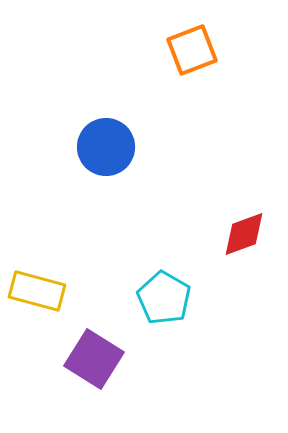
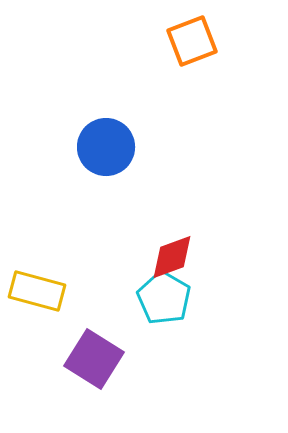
orange square: moved 9 px up
red diamond: moved 72 px left, 23 px down
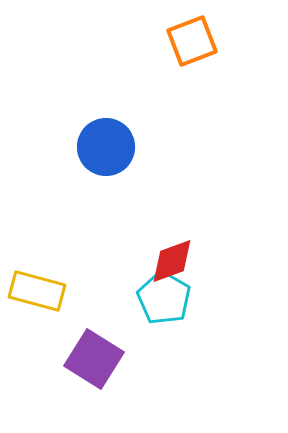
red diamond: moved 4 px down
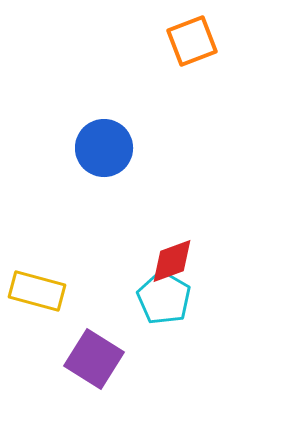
blue circle: moved 2 px left, 1 px down
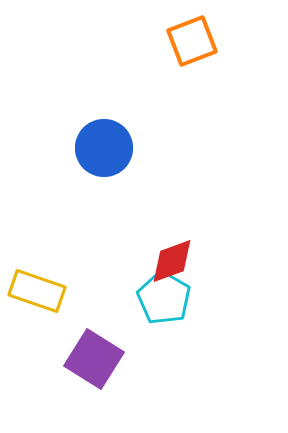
yellow rectangle: rotated 4 degrees clockwise
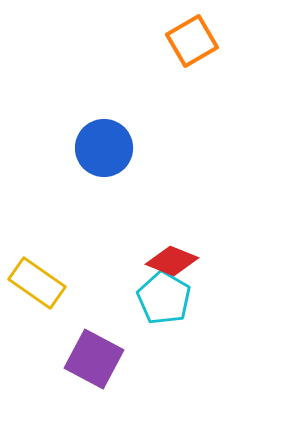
orange square: rotated 9 degrees counterclockwise
red diamond: rotated 42 degrees clockwise
yellow rectangle: moved 8 px up; rotated 16 degrees clockwise
purple square: rotated 4 degrees counterclockwise
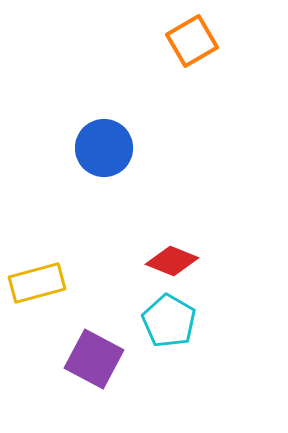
yellow rectangle: rotated 50 degrees counterclockwise
cyan pentagon: moved 5 px right, 23 px down
